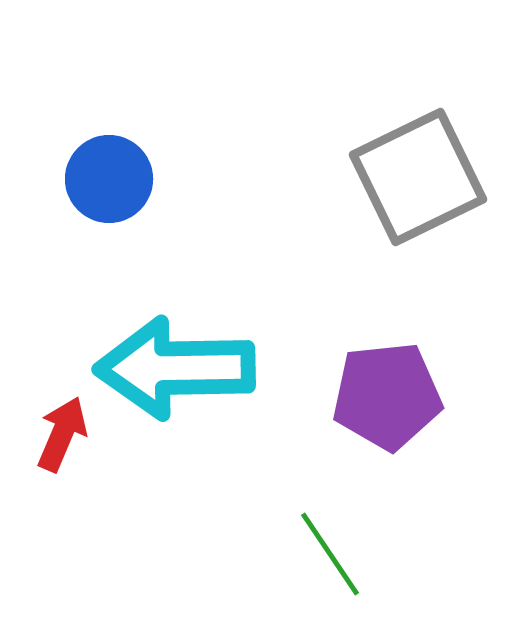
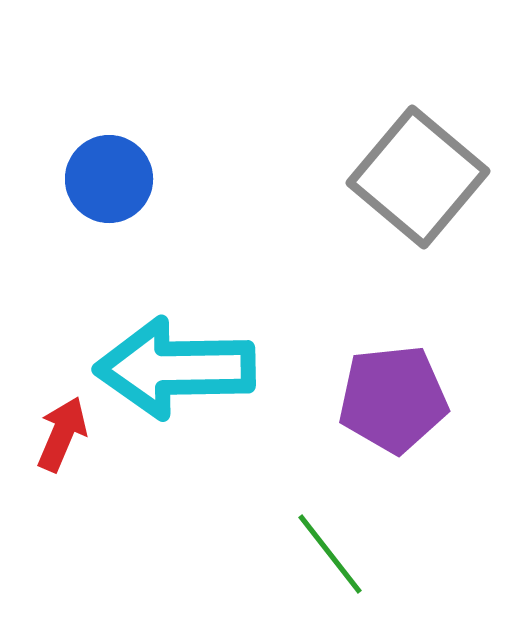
gray square: rotated 24 degrees counterclockwise
purple pentagon: moved 6 px right, 3 px down
green line: rotated 4 degrees counterclockwise
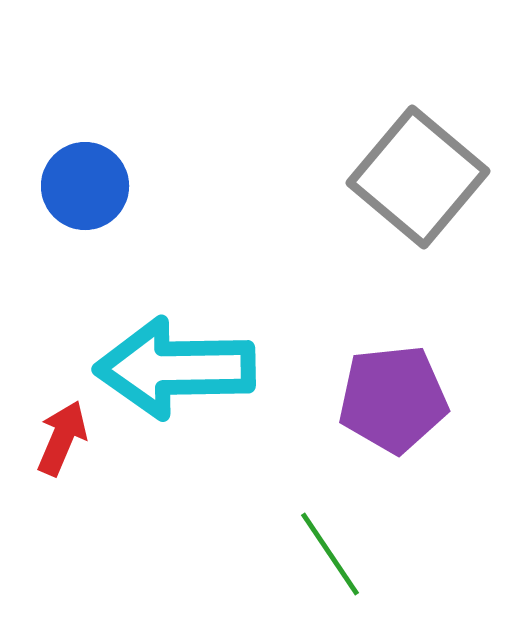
blue circle: moved 24 px left, 7 px down
red arrow: moved 4 px down
green line: rotated 4 degrees clockwise
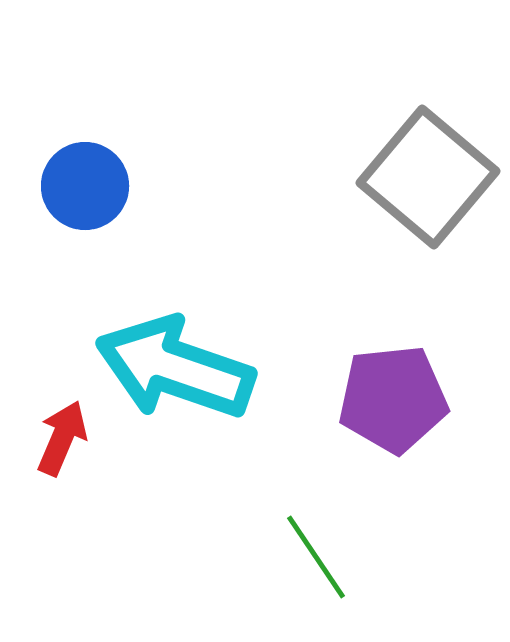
gray square: moved 10 px right
cyan arrow: rotated 20 degrees clockwise
green line: moved 14 px left, 3 px down
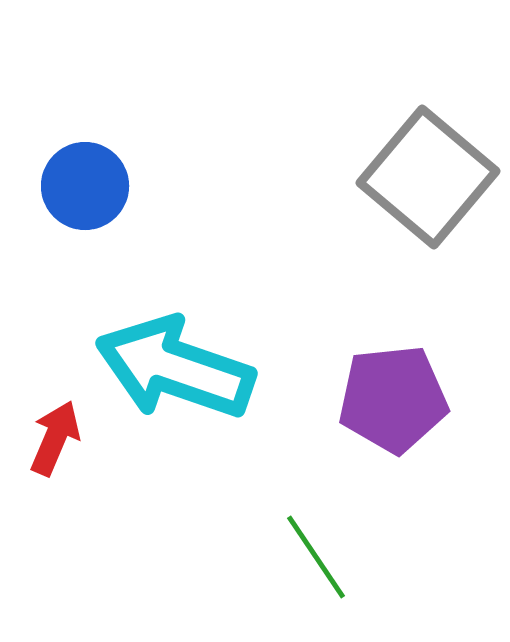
red arrow: moved 7 px left
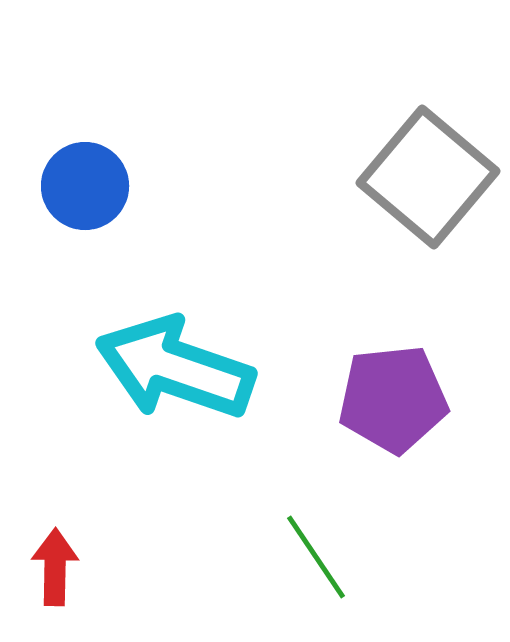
red arrow: moved 129 px down; rotated 22 degrees counterclockwise
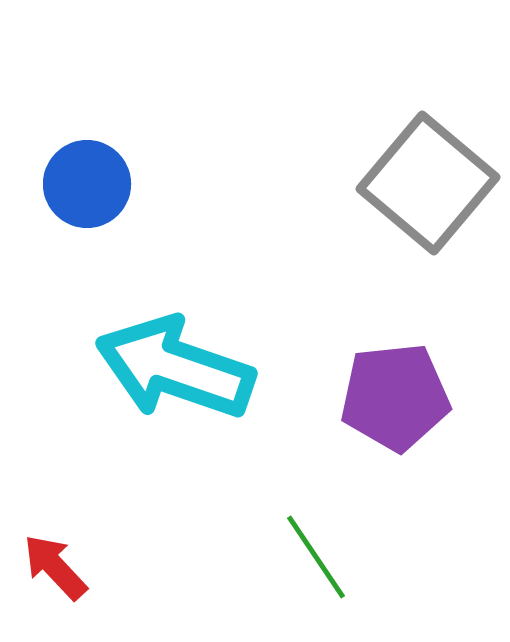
gray square: moved 6 px down
blue circle: moved 2 px right, 2 px up
purple pentagon: moved 2 px right, 2 px up
red arrow: rotated 44 degrees counterclockwise
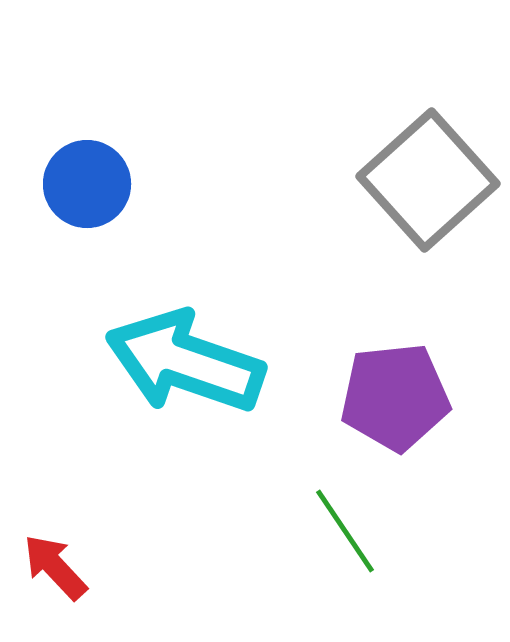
gray square: moved 3 px up; rotated 8 degrees clockwise
cyan arrow: moved 10 px right, 6 px up
green line: moved 29 px right, 26 px up
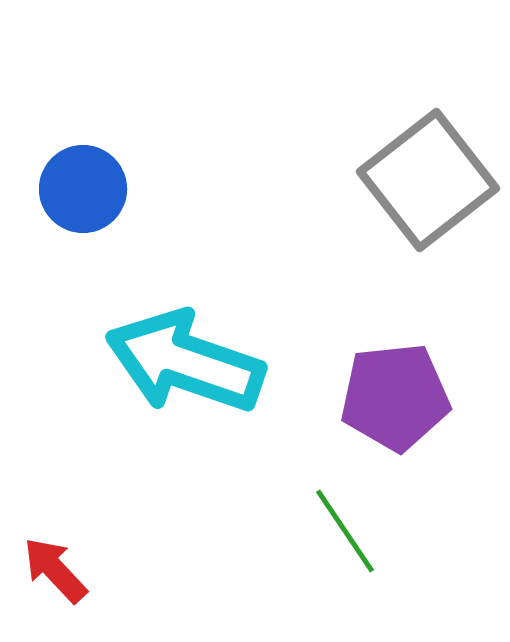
gray square: rotated 4 degrees clockwise
blue circle: moved 4 px left, 5 px down
red arrow: moved 3 px down
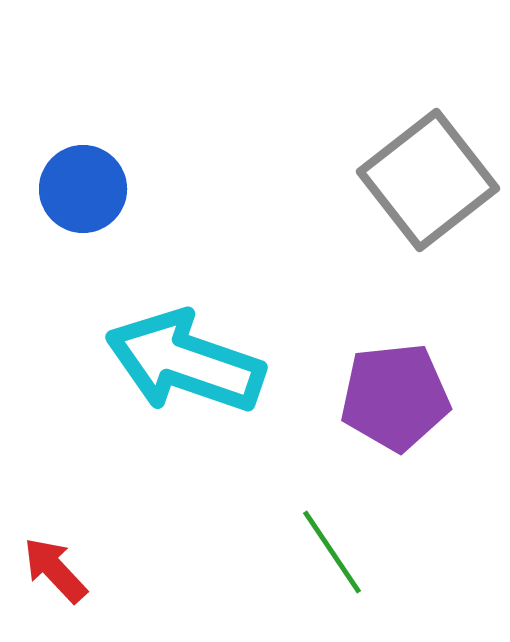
green line: moved 13 px left, 21 px down
